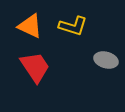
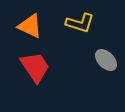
yellow L-shape: moved 7 px right, 3 px up
gray ellipse: rotated 30 degrees clockwise
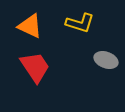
gray ellipse: rotated 25 degrees counterclockwise
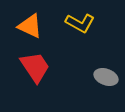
yellow L-shape: rotated 12 degrees clockwise
gray ellipse: moved 17 px down
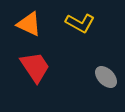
orange triangle: moved 1 px left, 2 px up
gray ellipse: rotated 25 degrees clockwise
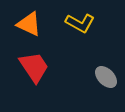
red trapezoid: moved 1 px left
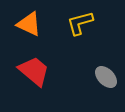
yellow L-shape: rotated 136 degrees clockwise
red trapezoid: moved 4 px down; rotated 16 degrees counterclockwise
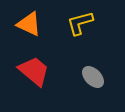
gray ellipse: moved 13 px left
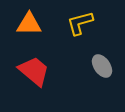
orange triangle: rotated 24 degrees counterclockwise
gray ellipse: moved 9 px right, 11 px up; rotated 10 degrees clockwise
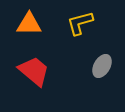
gray ellipse: rotated 65 degrees clockwise
